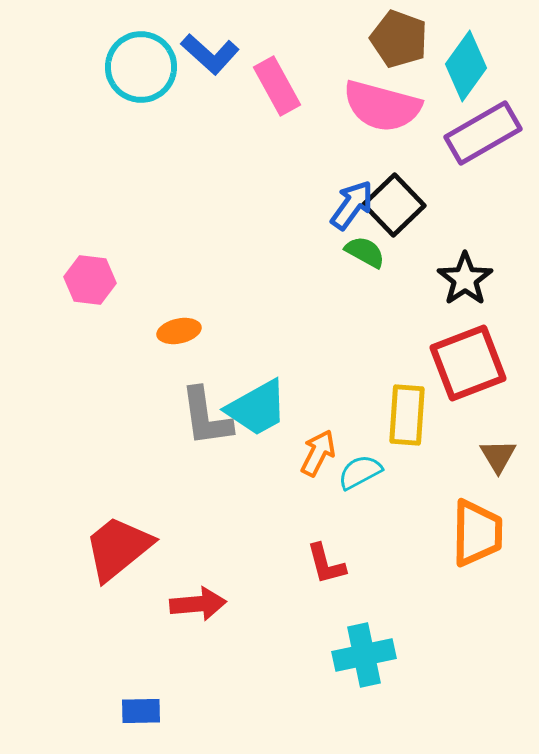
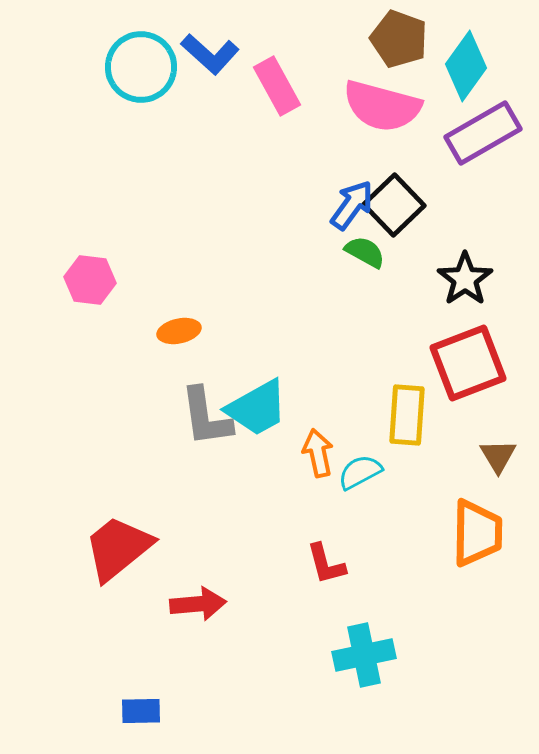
orange arrow: rotated 39 degrees counterclockwise
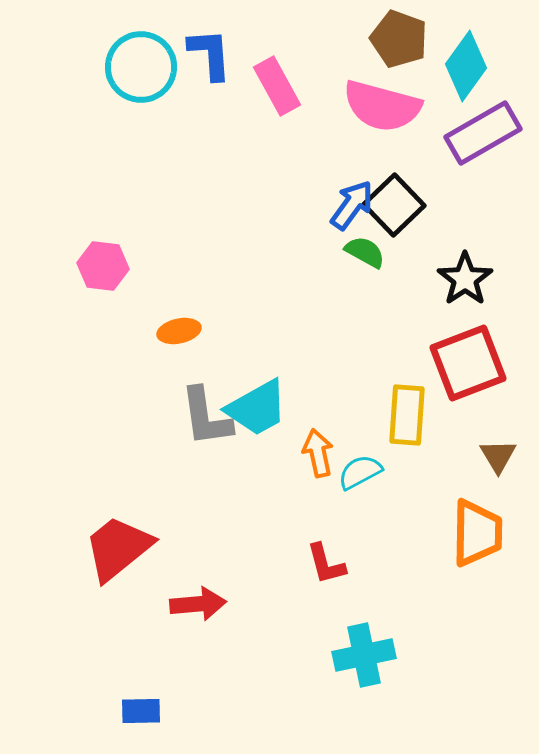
blue L-shape: rotated 136 degrees counterclockwise
pink hexagon: moved 13 px right, 14 px up
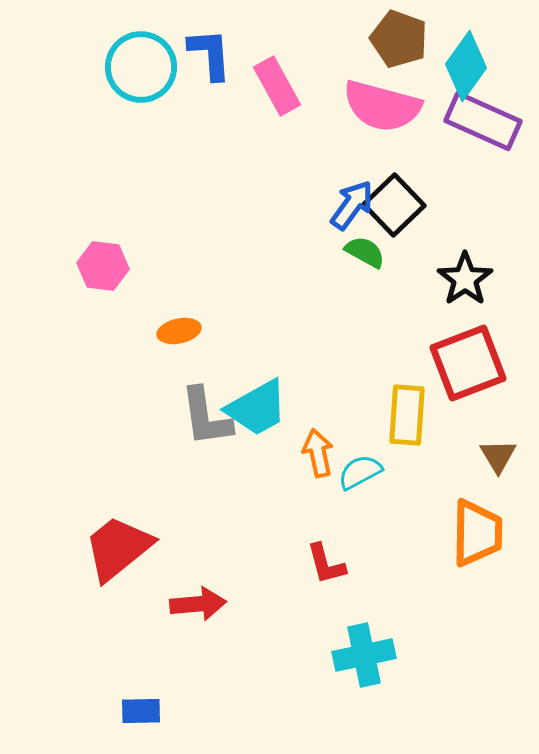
purple rectangle: moved 12 px up; rotated 54 degrees clockwise
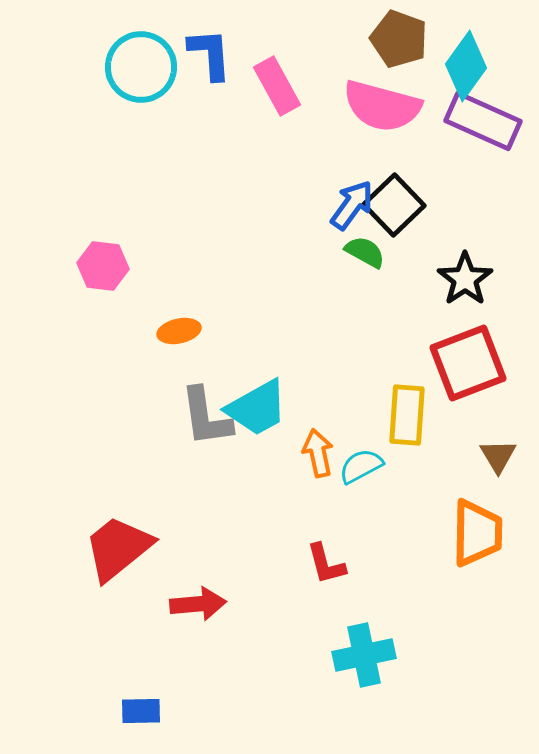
cyan semicircle: moved 1 px right, 6 px up
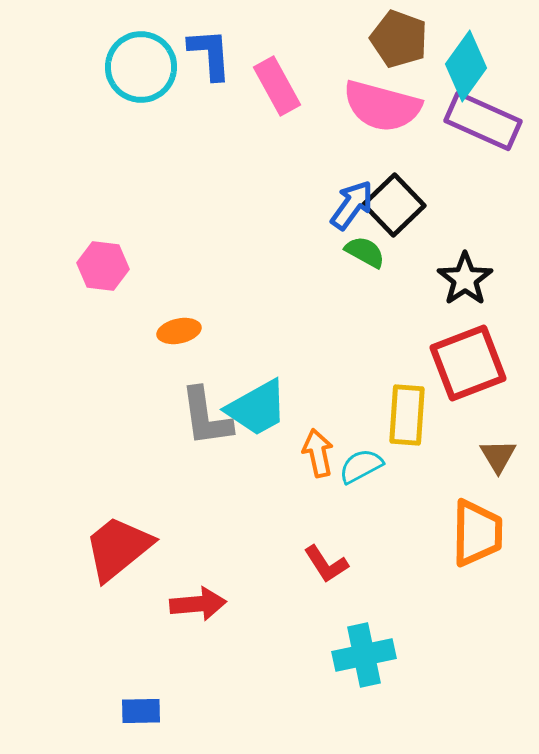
red L-shape: rotated 18 degrees counterclockwise
